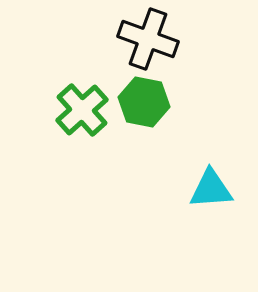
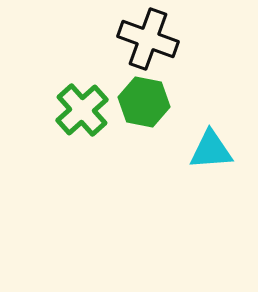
cyan triangle: moved 39 px up
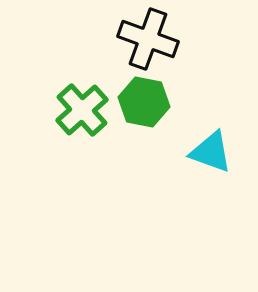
cyan triangle: moved 2 px down; rotated 24 degrees clockwise
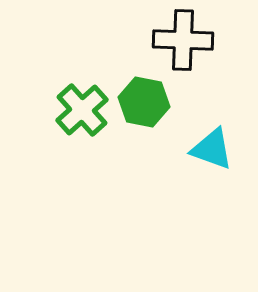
black cross: moved 35 px right, 1 px down; rotated 18 degrees counterclockwise
cyan triangle: moved 1 px right, 3 px up
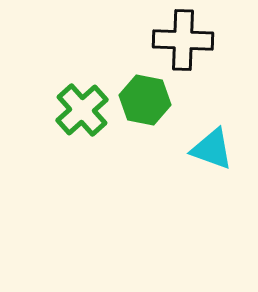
green hexagon: moved 1 px right, 2 px up
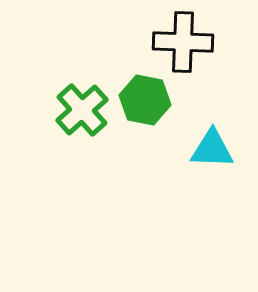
black cross: moved 2 px down
cyan triangle: rotated 18 degrees counterclockwise
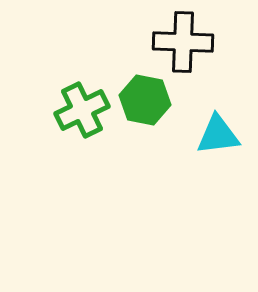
green cross: rotated 16 degrees clockwise
cyan triangle: moved 6 px right, 14 px up; rotated 9 degrees counterclockwise
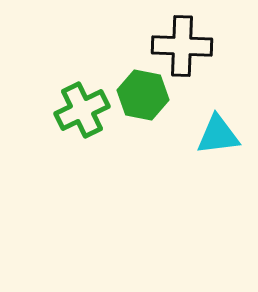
black cross: moved 1 px left, 4 px down
green hexagon: moved 2 px left, 5 px up
